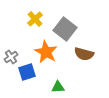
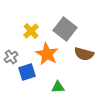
yellow cross: moved 4 px left, 12 px down
orange star: moved 1 px right, 2 px down
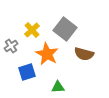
yellow cross: moved 1 px right, 1 px up
gray cross: moved 11 px up
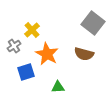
gray square: moved 28 px right, 6 px up
gray cross: moved 3 px right
blue square: moved 1 px left
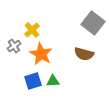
orange star: moved 6 px left
blue square: moved 7 px right, 9 px down
green triangle: moved 5 px left, 6 px up
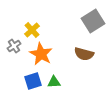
gray square: moved 2 px up; rotated 20 degrees clockwise
green triangle: moved 1 px right, 1 px down
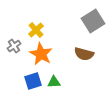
yellow cross: moved 4 px right
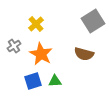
yellow cross: moved 6 px up
green triangle: moved 1 px right, 1 px up
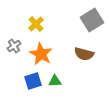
gray square: moved 1 px left, 1 px up
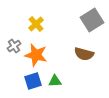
orange star: moved 5 px left, 1 px down; rotated 15 degrees counterclockwise
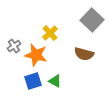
gray square: rotated 15 degrees counterclockwise
yellow cross: moved 14 px right, 9 px down
green triangle: rotated 32 degrees clockwise
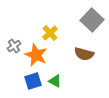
orange star: rotated 10 degrees clockwise
